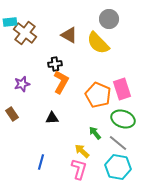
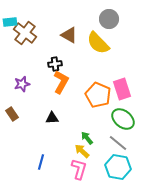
green ellipse: rotated 20 degrees clockwise
green arrow: moved 8 px left, 5 px down
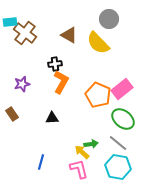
pink rectangle: rotated 70 degrees clockwise
green arrow: moved 4 px right, 6 px down; rotated 120 degrees clockwise
yellow arrow: moved 1 px down
pink L-shape: rotated 30 degrees counterclockwise
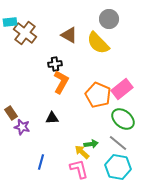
purple star: moved 43 px down; rotated 28 degrees clockwise
brown rectangle: moved 1 px left, 1 px up
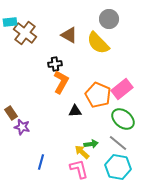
black triangle: moved 23 px right, 7 px up
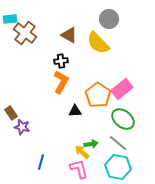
cyan rectangle: moved 3 px up
black cross: moved 6 px right, 3 px up
orange pentagon: rotated 10 degrees clockwise
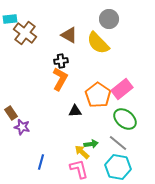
orange L-shape: moved 1 px left, 3 px up
green ellipse: moved 2 px right
